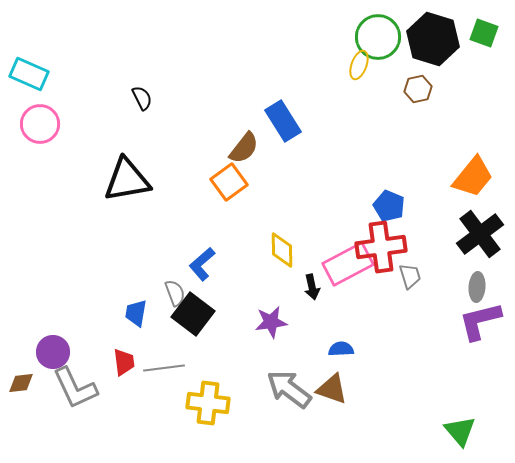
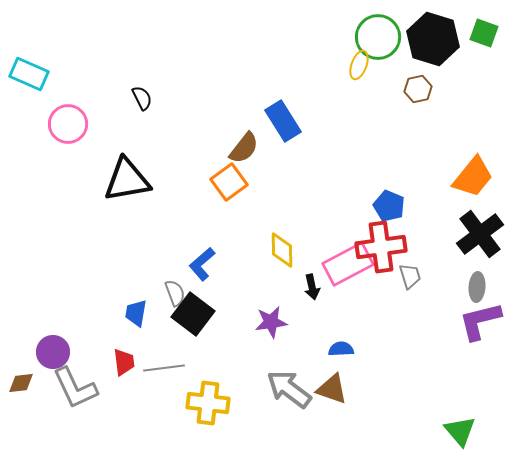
pink circle: moved 28 px right
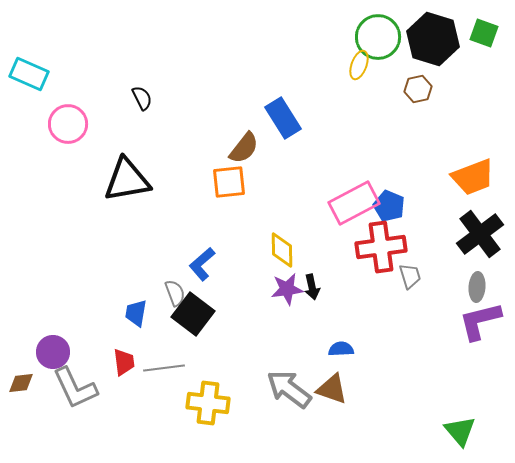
blue rectangle: moved 3 px up
orange trapezoid: rotated 30 degrees clockwise
orange square: rotated 30 degrees clockwise
pink rectangle: moved 6 px right, 61 px up
purple star: moved 16 px right, 33 px up
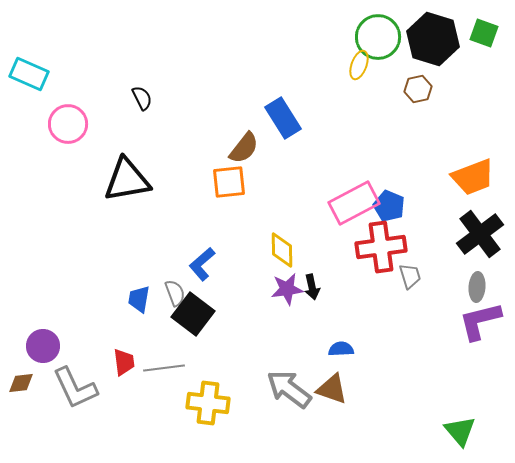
blue trapezoid: moved 3 px right, 14 px up
purple circle: moved 10 px left, 6 px up
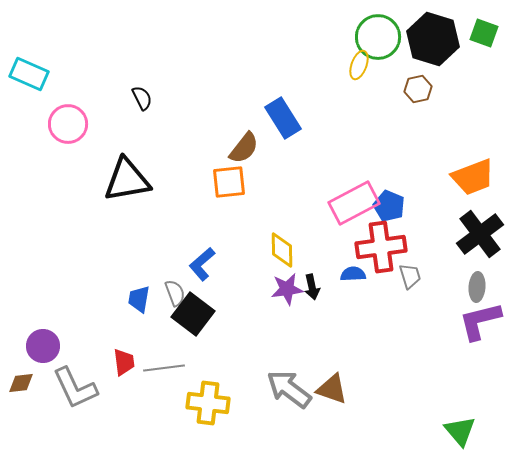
blue semicircle: moved 12 px right, 75 px up
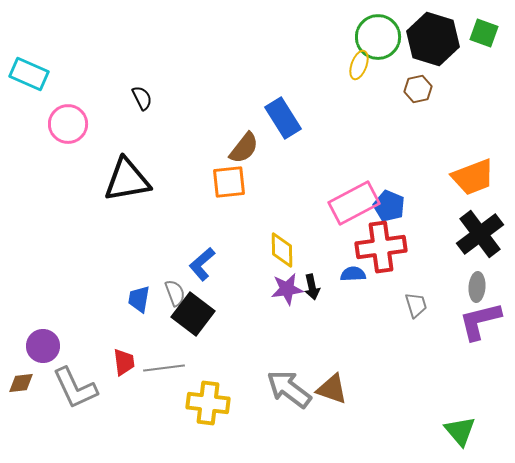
gray trapezoid: moved 6 px right, 29 px down
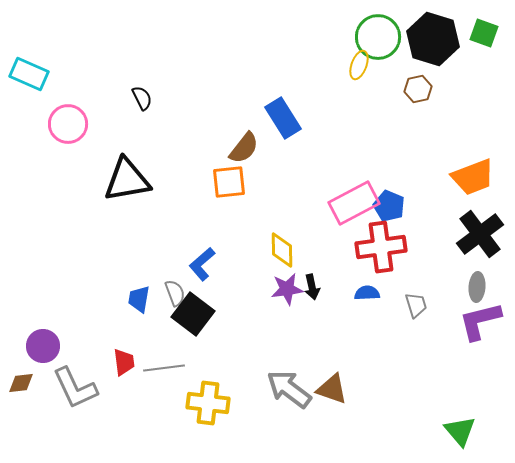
blue semicircle: moved 14 px right, 19 px down
